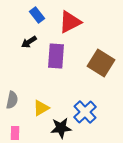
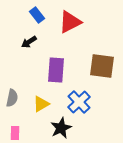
purple rectangle: moved 14 px down
brown square: moved 1 px right, 3 px down; rotated 24 degrees counterclockwise
gray semicircle: moved 2 px up
yellow triangle: moved 4 px up
blue cross: moved 6 px left, 10 px up
black star: rotated 20 degrees counterclockwise
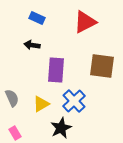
blue rectangle: moved 3 px down; rotated 28 degrees counterclockwise
red triangle: moved 15 px right
black arrow: moved 3 px right, 3 px down; rotated 42 degrees clockwise
gray semicircle: rotated 36 degrees counterclockwise
blue cross: moved 5 px left, 1 px up
pink rectangle: rotated 32 degrees counterclockwise
